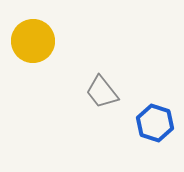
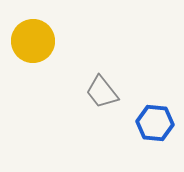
blue hexagon: rotated 12 degrees counterclockwise
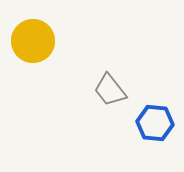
gray trapezoid: moved 8 px right, 2 px up
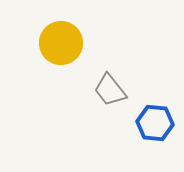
yellow circle: moved 28 px right, 2 px down
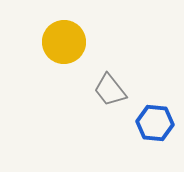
yellow circle: moved 3 px right, 1 px up
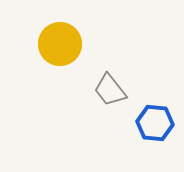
yellow circle: moved 4 px left, 2 px down
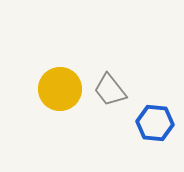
yellow circle: moved 45 px down
